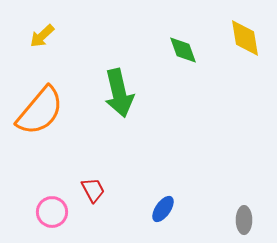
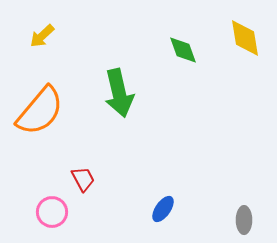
red trapezoid: moved 10 px left, 11 px up
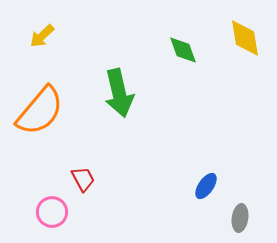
blue ellipse: moved 43 px right, 23 px up
gray ellipse: moved 4 px left, 2 px up; rotated 8 degrees clockwise
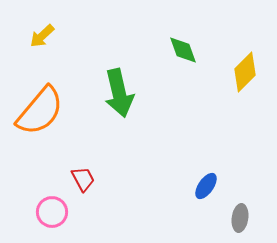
yellow diamond: moved 34 px down; rotated 54 degrees clockwise
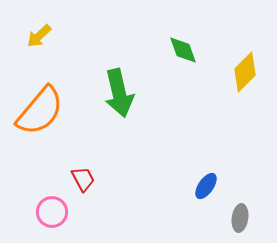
yellow arrow: moved 3 px left
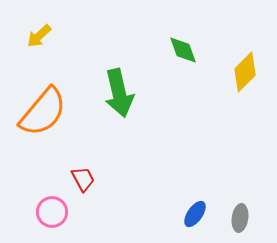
orange semicircle: moved 3 px right, 1 px down
blue ellipse: moved 11 px left, 28 px down
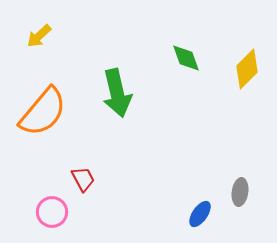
green diamond: moved 3 px right, 8 px down
yellow diamond: moved 2 px right, 3 px up
green arrow: moved 2 px left
blue ellipse: moved 5 px right
gray ellipse: moved 26 px up
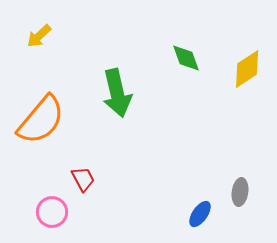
yellow diamond: rotated 12 degrees clockwise
orange semicircle: moved 2 px left, 8 px down
